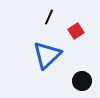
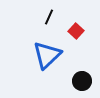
red square: rotated 14 degrees counterclockwise
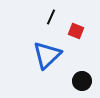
black line: moved 2 px right
red square: rotated 21 degrees counterclockwise
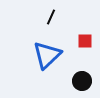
red square: moved 9 px right, 10 px down; rotated 21 degrees counterclockwise
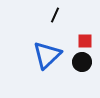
black line: moved 4 px right, 2 px up
black circle: moved 19 px up
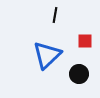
black line: rotated 14 degrees counterclockwise
black circle: moved 3 px left, 12 px down
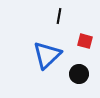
black line: moved 4 px right, 1 px down
red square: rotated 14 degrees clockwise
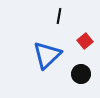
red square: rotated 35 degrees clockwise
black circle: moved 2 px right
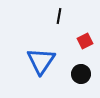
red square: rotated 14 degrees clockwise
blue triangle: moved 6 px left, 6 px down; rotated 12 degrees counterclockwise
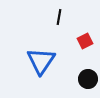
black line: moved 1 px down
black circle: moved 7 px right, 5 px down
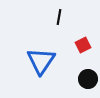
red square: moved 2 px left, 4 px down
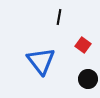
red square: rotated 28 degrees counterclockwise
blue triangle: rotated 12 degrees counterclockwise
